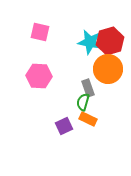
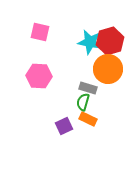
gray rectangle: rotated 54 degrees counterclockwise
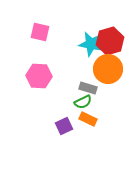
cyan star: moved 1 px right, 2 px down
green semicircle: rotated 132 degrees counterclockwise
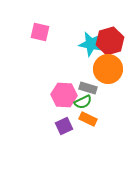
pink hexagon: moved 25 px right, 19 px down
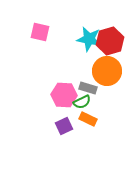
cyan star: moved 2 px left, 5 px up
orange circle: moved 1 px left, 2 px down
green semicircle: moved 1 px left
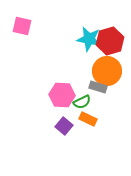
pink square: moved 18 px left, 6 px up
gray rectangle: moved 10 px right, 1 px up
pink hexagon: moved 2 px left
purple square: rotated 24 degrees counterclockwise
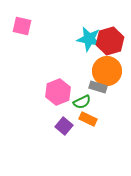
pink hexagon: moved 4 px left, 3 px up; rotated 25 degrees counterclockwise
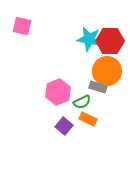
red hexagon: rotated 16 degrees clockwise
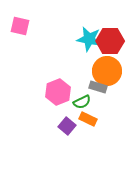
pink square: moved 2 px left
purple square: moved 3 px right
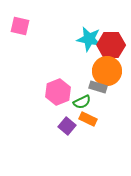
red hexagon: moved 1 px right, 4 px down
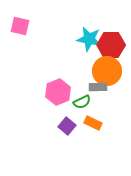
gray rectangle: rotated 18 degrees counterclockwise
orange rectangle: moved 5 px right, 4 px down
